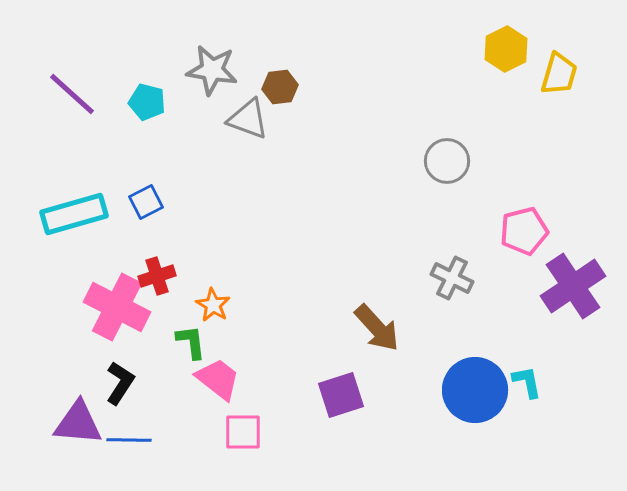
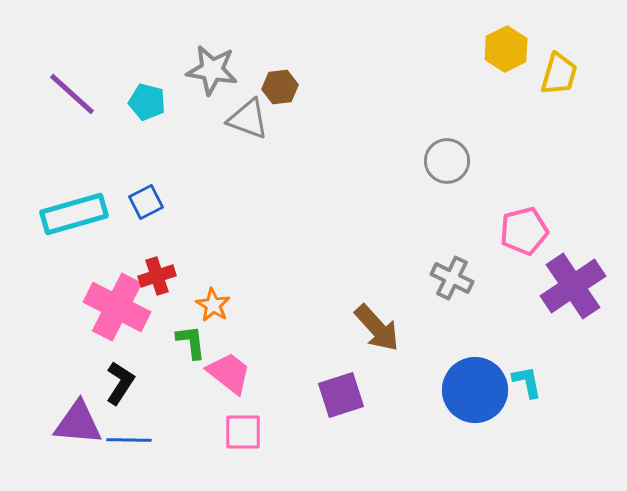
pink trapezoid: moved 11 px right, 6 px up
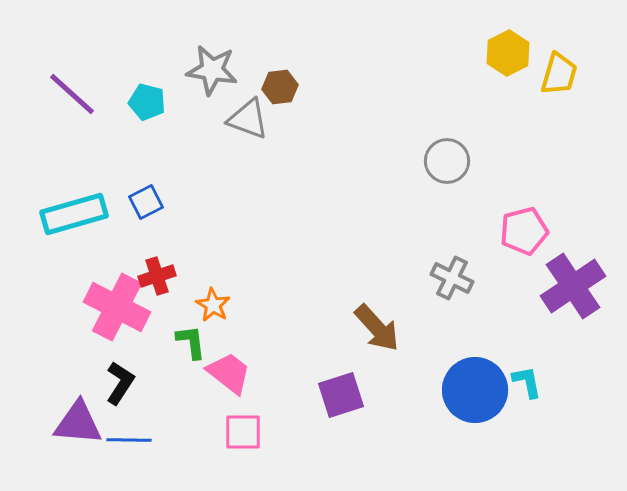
yellow hexagon: moved 2 px right, 4 px down
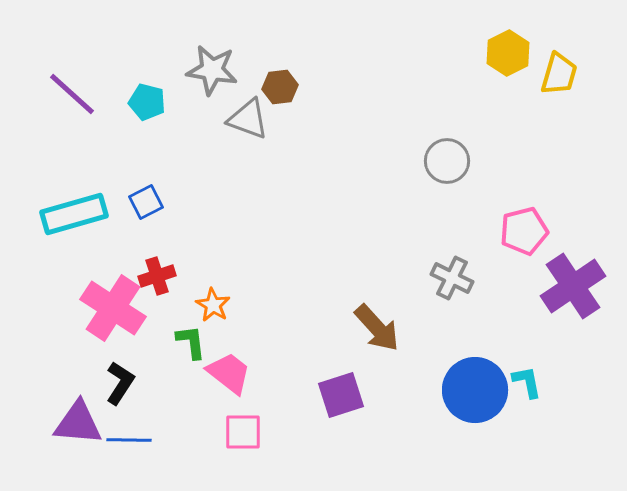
pink cross: moved 4 px left, 1 px down; rotated 6 degrees clockwise
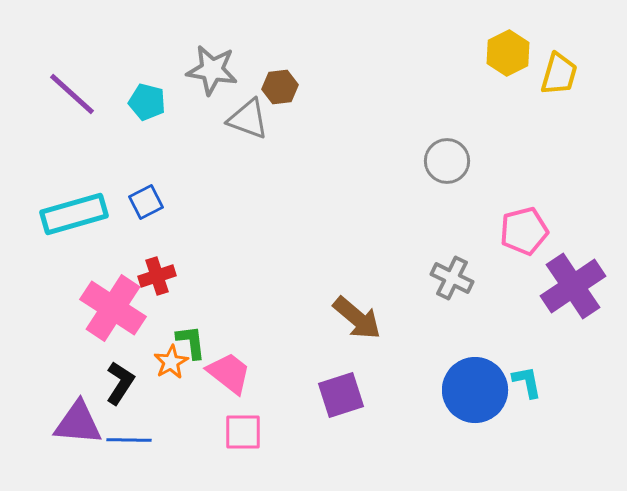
orange star: moved 42 px left, 57 px down; rotated 12 degrees clockwise
brown arrow: moved 20 px left, 10 px up; rotated 8 degrees counterclockwise
